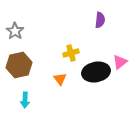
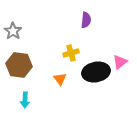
purple semicircle: moved 14 px left
gray star: moved 2 px left
brown hexagon: rotated 20 degrees clockwise
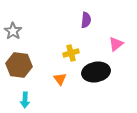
pink triangle: moved 4 px left, 18 px up
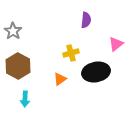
brown hexagon: moved 1 px left, 1 px down; rotated 20 degrees clockwise
orange triangle: rotated 32 degrees clockwise
cyan arrow: moved 1 px up
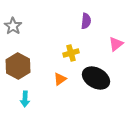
purple semicircle: moved 1 px down
gray star: moved 5 px up
black ellipse: moved 6 px down; rotated 40 degrees clockwise
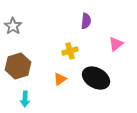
yellow cross: moved 1 px left, 2 px up
brown hexagon: rotated 15 degrees clockwise
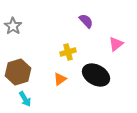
purple semicircle: rotated 49 degrees counterclockwise
yellow cross: moved 2 px left, 1 px down
brown hexagon: moved 6 px down
black ellipse: moved 3 px up
cyan arrow: rotated 35 degrees counterclockwise
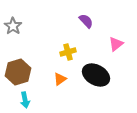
cyan arrow: moved 1 px down; rotated 21 degrees clockwise
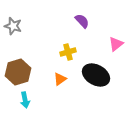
purple semicircle: moved 4 px left
gray star: rotated 18 degrees counterclockwise
